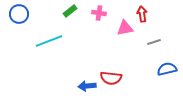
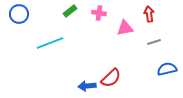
red arrow: moved 7 px right
cyan line: moved 1 px right, 2 px down
red semicircle: rotated 50 degrees counterclockwise
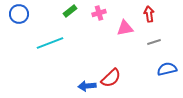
pink cross: rotated 24 degrees counterclockwise
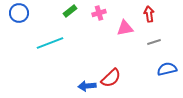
blue circle: moved 1 px up
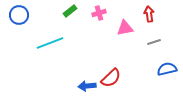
blue circle: moved 2 px down
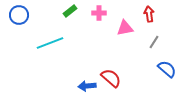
pink cross: rotated 16 degrees clockwise
gray line: rotated 40 degrees counterclockwise
blue semicircle: rotated 54 degrees clockwise
red semicircle: rotated 95 degrees counterclockwise
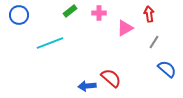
pink triangle: rotated 18 degrees counterclockwise
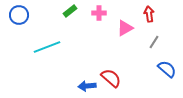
cyan line: moved 3 px left, 4 px down
